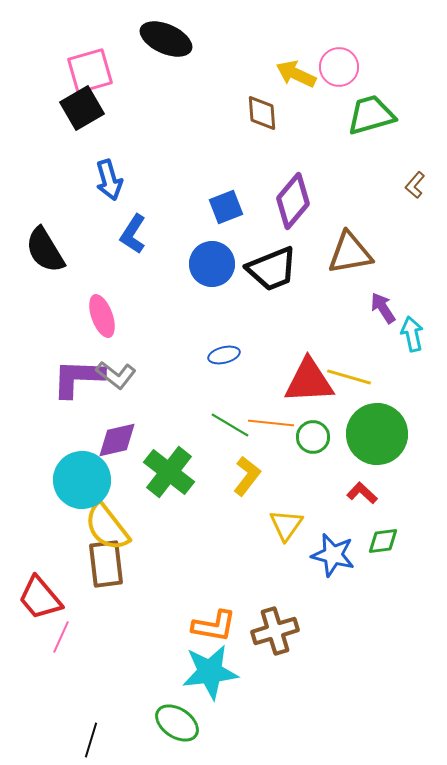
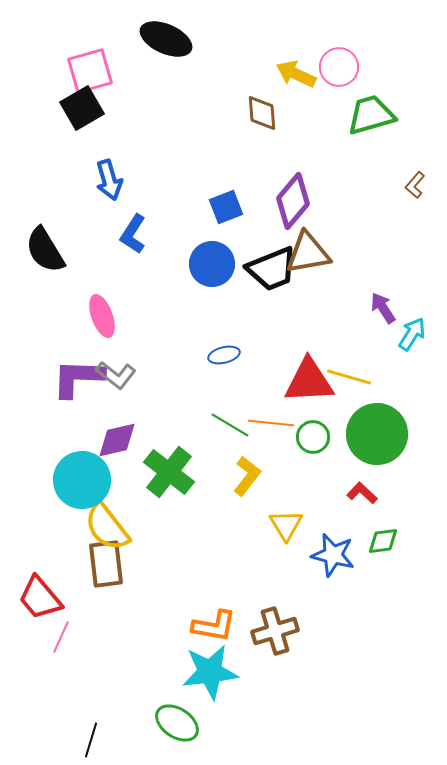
brown triangle at (350, 253): moved 42 px left
cyan arrow at (412, 334): rotated 44 degrees clockwise
yellow triangle at (286, 525): rotated 6 degrees counterclockwise
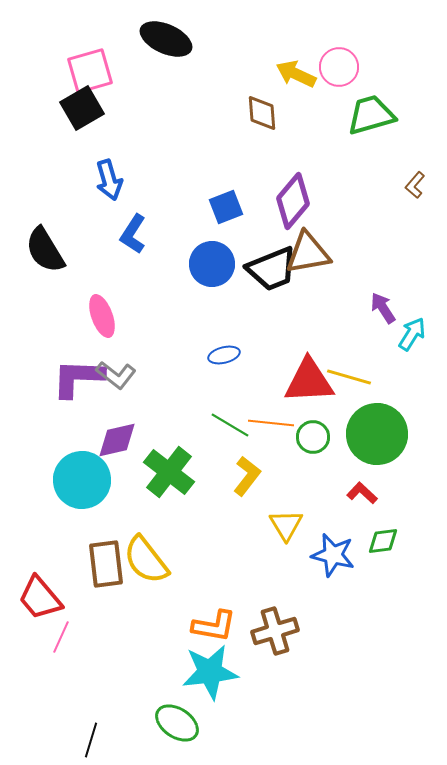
yellow semicircle at (107, 527): moved 39 px right, 33 px down
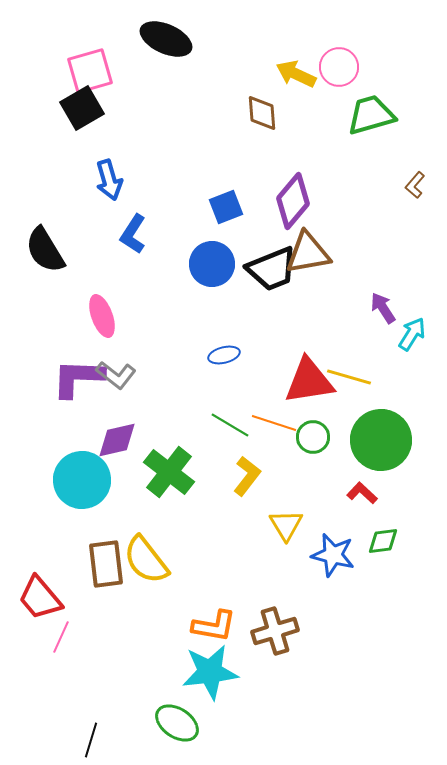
red triangle at (309, 381): rotated 6 degrees counterclockwise
orange line at (271, 423): moved 3 px right; rotated 12 degrees clockwise
green circle at (377, 434): moved 4 px right, 6 px down
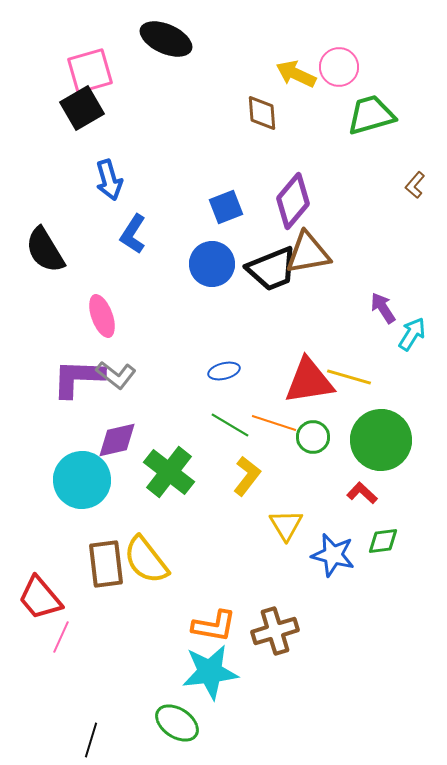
blue ellipse at (224, 355): moved 16 px down
